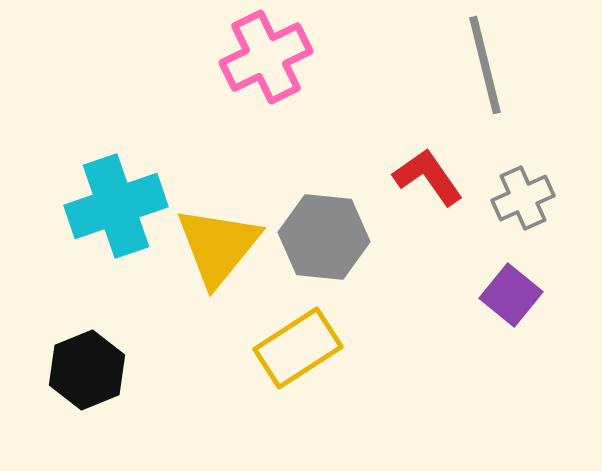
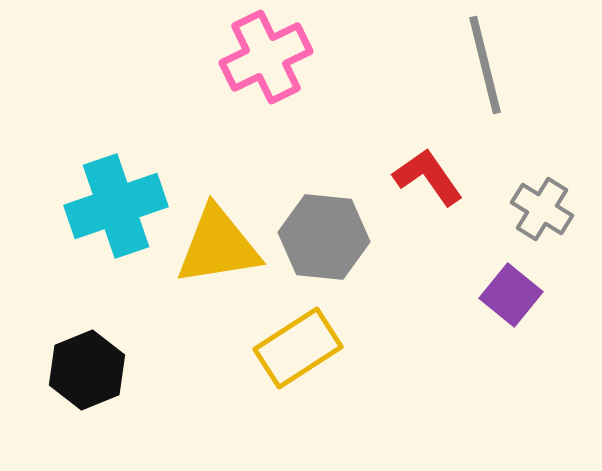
gray cross: moved 19 px right, 11 px down; rotated 34 degrees counterclockwise
yellow triangle: rotated 42 degrees clockwise
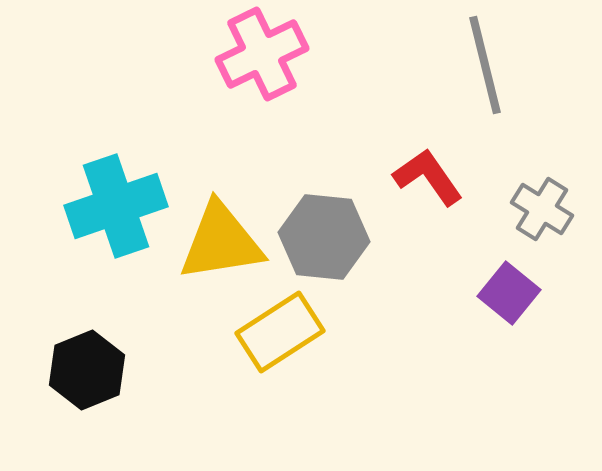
pink cross: moved 4 px left, 3 px up
yellow triangle: moved 3 px right, 4 px up
purple square: moved 2 px left, 2 px up
yellow rectangle: moved 18 px left, 16 px up
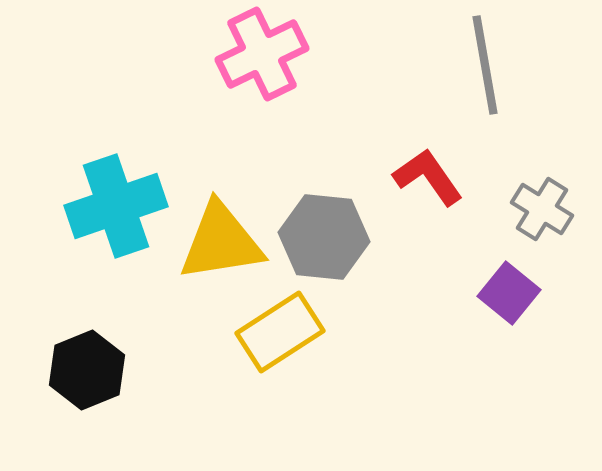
gray line: rotated 4 degrees clockwise
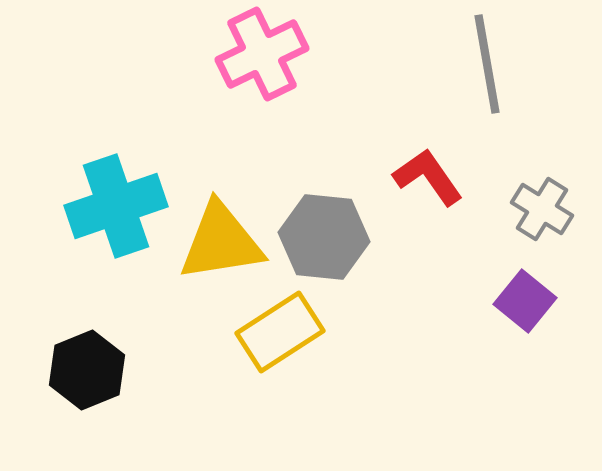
gray line: moved 2 px right, 1 px up
purple square: moved 16 px right, 8 px down
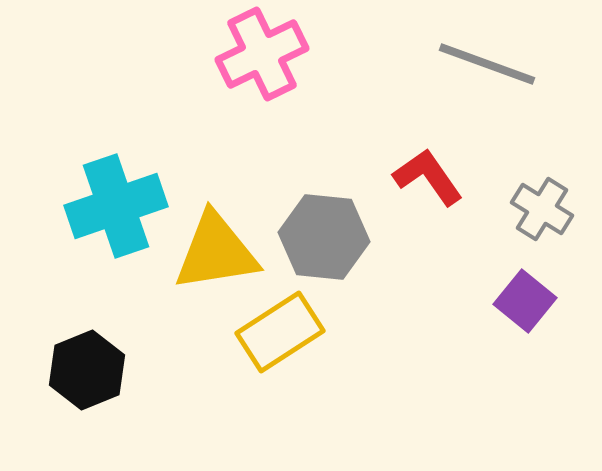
gray line: rotated 60 degrees counterclockwise
yellow triangle: moved 5 px left, 10 px down
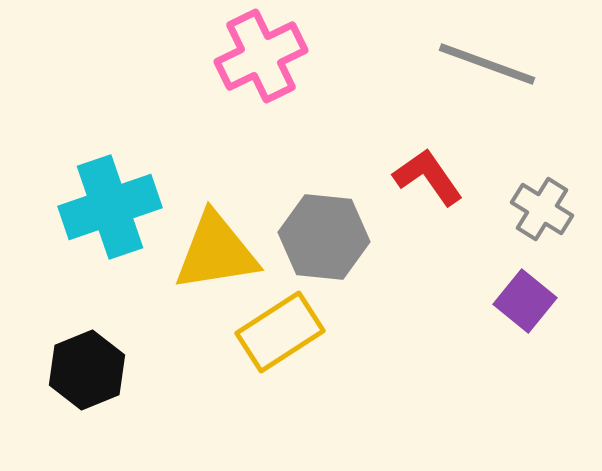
pink cross: moved 1 px left, 2 px down
cyan cross: moved 6 px left, 1 px down
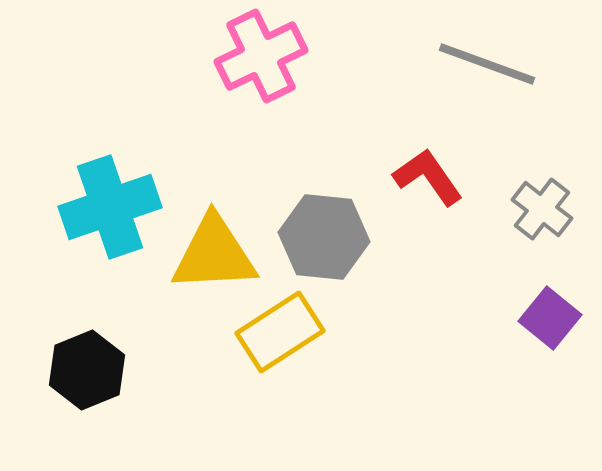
gray cross: rotated 6 degrees clockwise
yellow triangle: moved 2 px left, 2 px down; rotated 6 degrees clockwise
purple square: moved 25 px right, 17 px down
